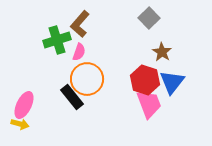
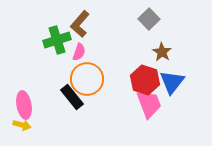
gray square: moved 1 px down
pink ellipse: rotated 36 degrees counterclockwise
yellow arrow: moved 2 px right, 1 px down
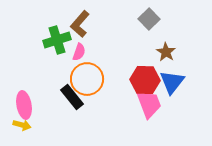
brown star: moved 4 px right
red hexagon: rotated 16 degrees counterclockwise
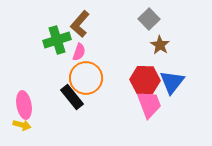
brown star: moved 6 px left, 7 px up
orange circle: moved 1 px left, 1 px up
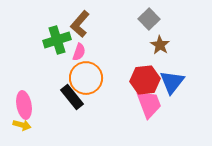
red hexagon: rotated 8 degrees counterclockwise
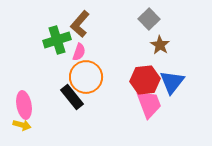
orange circle: moved 1 px up
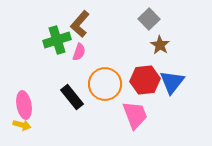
orange circle: moved 19 px right, 7 px down
pink trapezoid: moved 14 px left, 11 px down
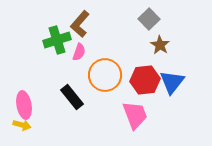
orange circle: moved 9 px up
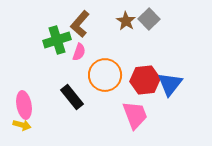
brown star: moved 34 px left, 24 px up
blue triangle: moved 2 px left, 2 px down
